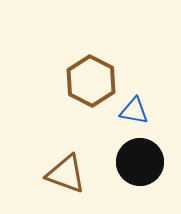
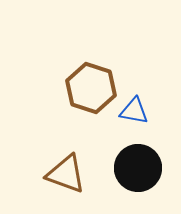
brown hexagon: moved 7 px down; rotated 9 degrees counterclockwise
black circle: moved 2 px left, 6 px down
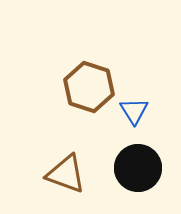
brown hexagon: moved 2 px left, 1 px up
blue triangle: rotated 48 degrees clockwise
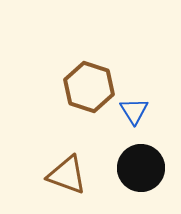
black circle: moved 3 px right
brown triangle: moved 1 px right, 1 px down
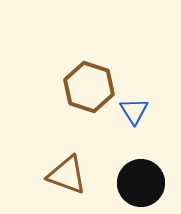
black circle: moved 15 px down
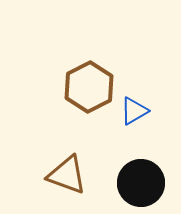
brown hexagon: rotated 15 degrees clockwise
blue triangle: rotated 32 degrees clockwise
